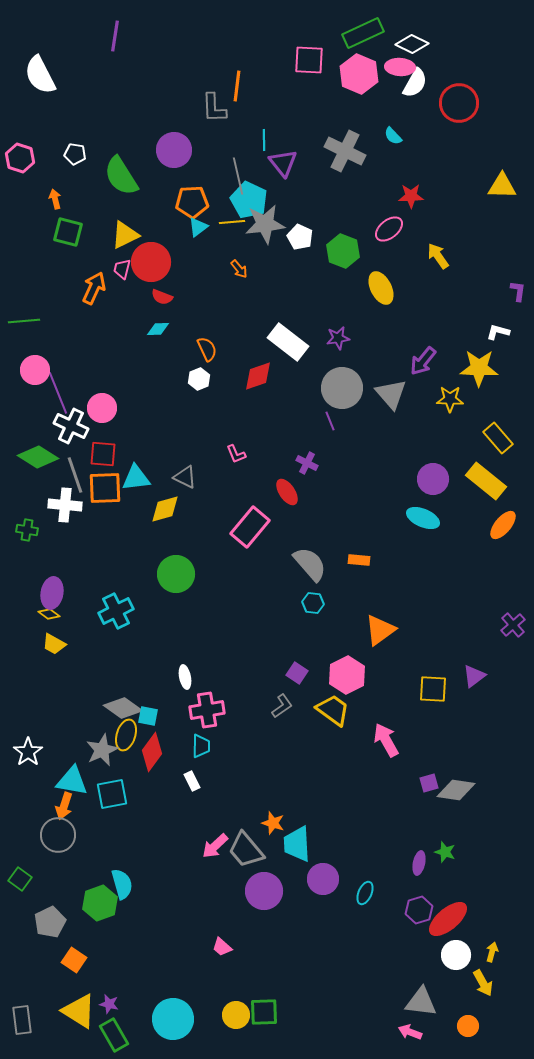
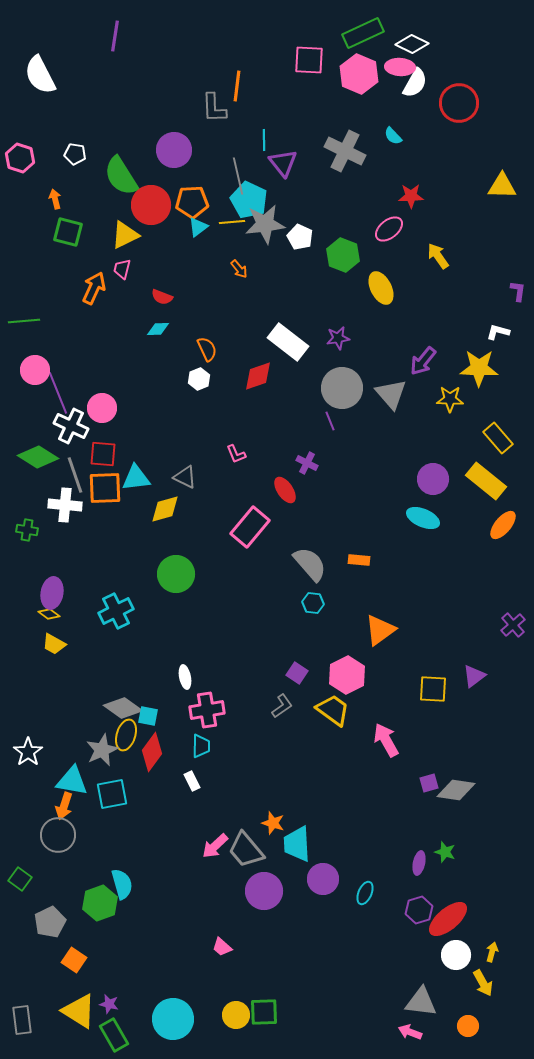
green hexagon at (343, 251): moved 4 px down
red circle at (151, 262): moved 57 px up
red ellipse at (287, 492): moved 2 px left, 2 px up
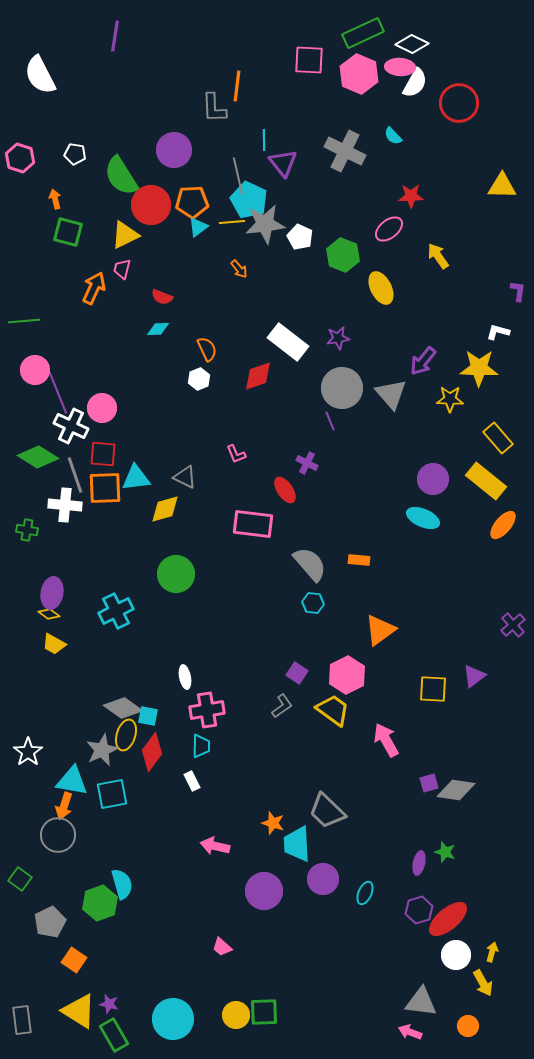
pink rectangle at (250, 527): moved 3 px right, 3 px up; rotated 57 degrees clockwise
pink arrow at (215, 846): rotated 56 degrees clockwise
gray trapezoid at (246, 850): moved 81 px right, 39 px up; rotated 6 degrees counterclockwise
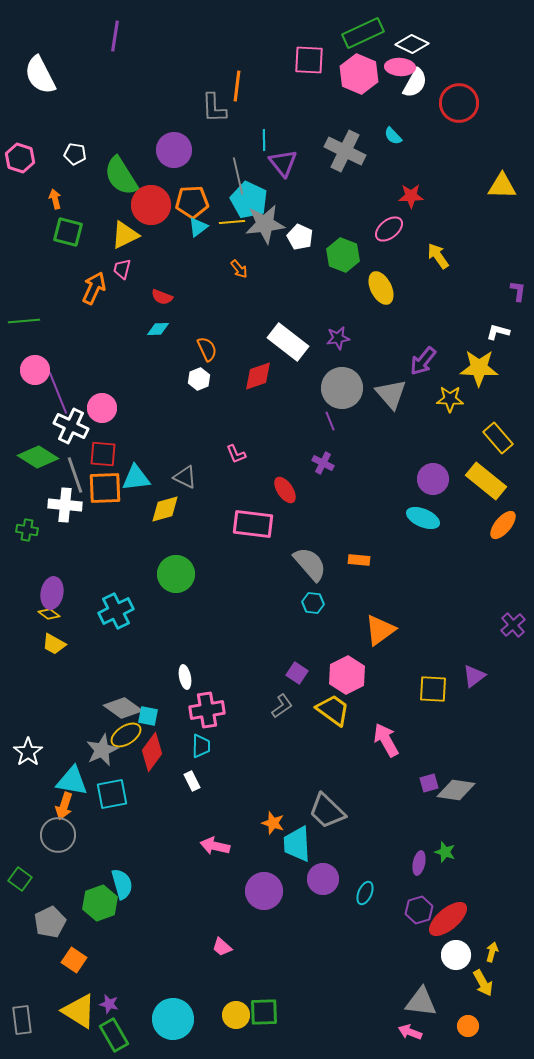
purple cross at (307, 463): moved 16 px right
yellow ellipse at (126, 735): rotated 40 degrees clockwise
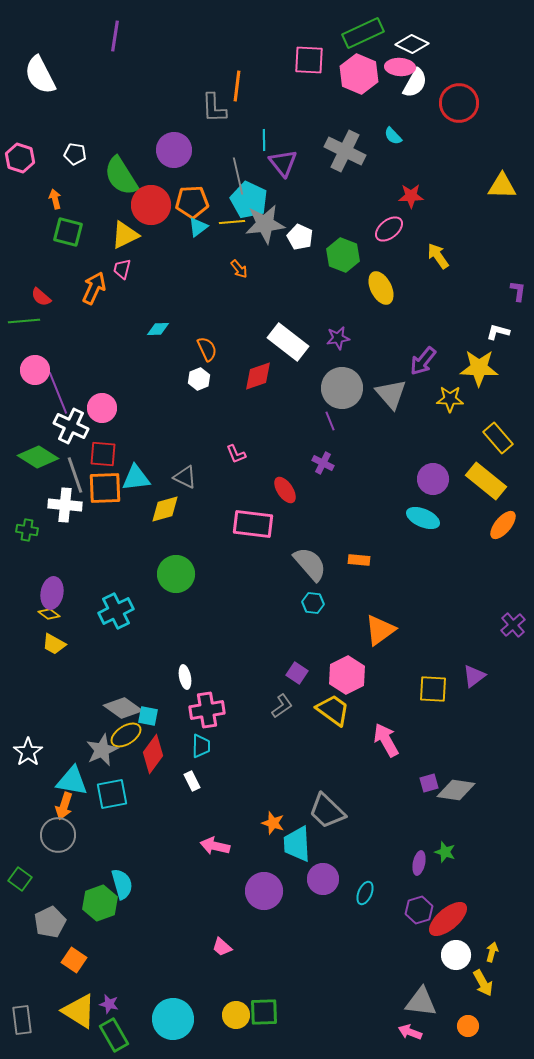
red semicircle at (162, 297): moved 121 px left; rotated 20 degrees clockwise
red diamond at (152, 752): moved 1 px right, 2 px down
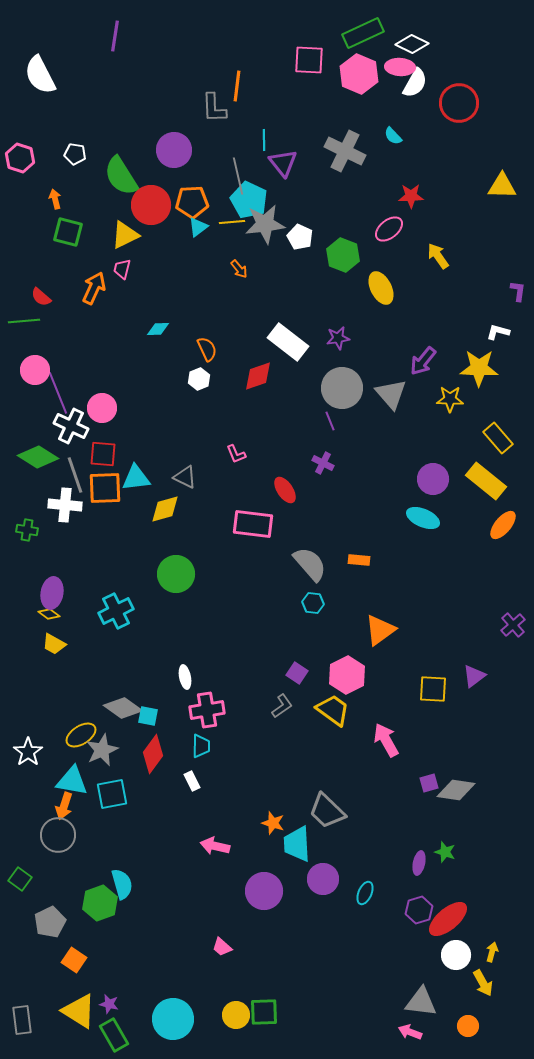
yellow ellipse at (126, 735): moved 45 px left
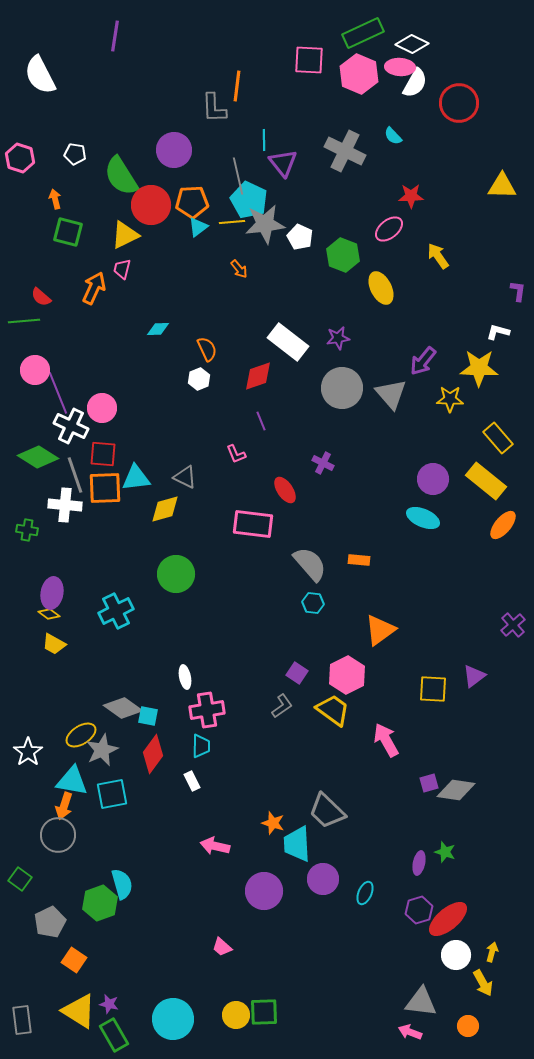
purple line at (330, 421): moved 69 px left
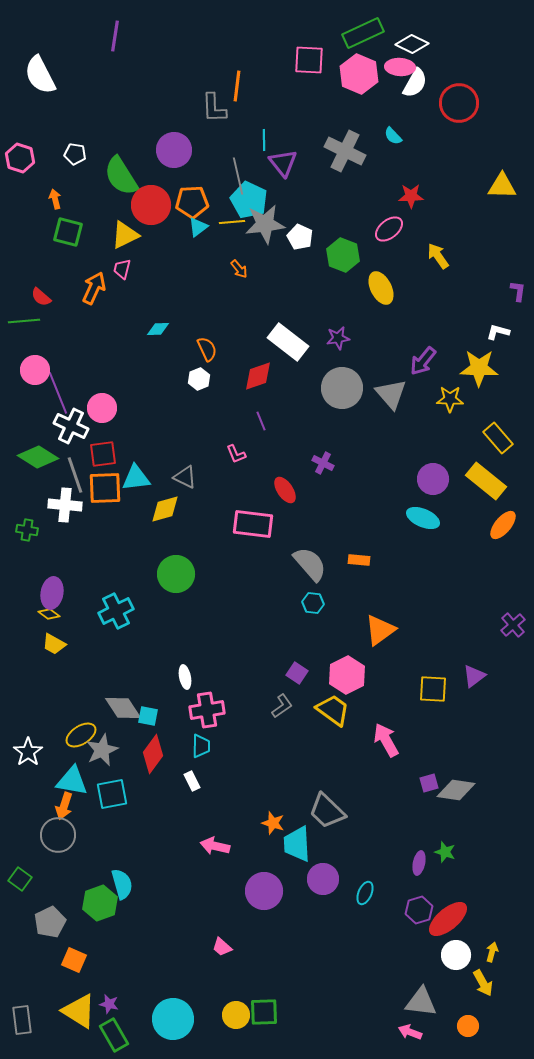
red square at (103, 454): rotated 12 degrees counterclockwise
gray diamond at (123, 708): rotated 21 degrees clockwise
orange square at (74, 960): rotated 10 degrees counterclockwise
